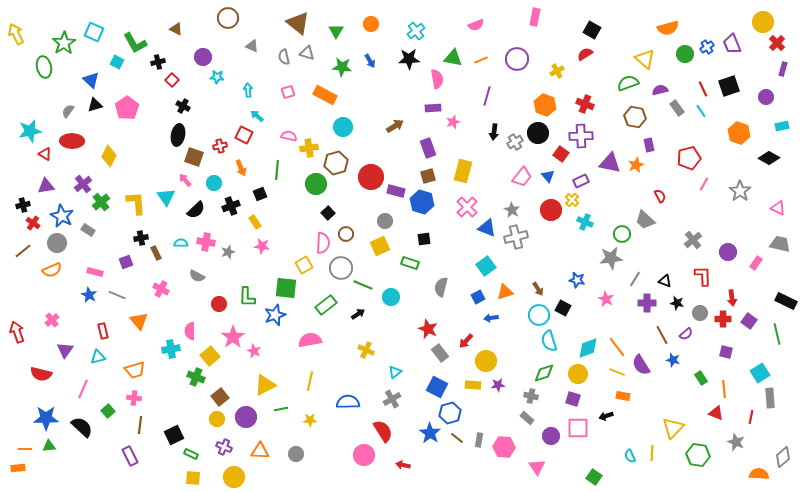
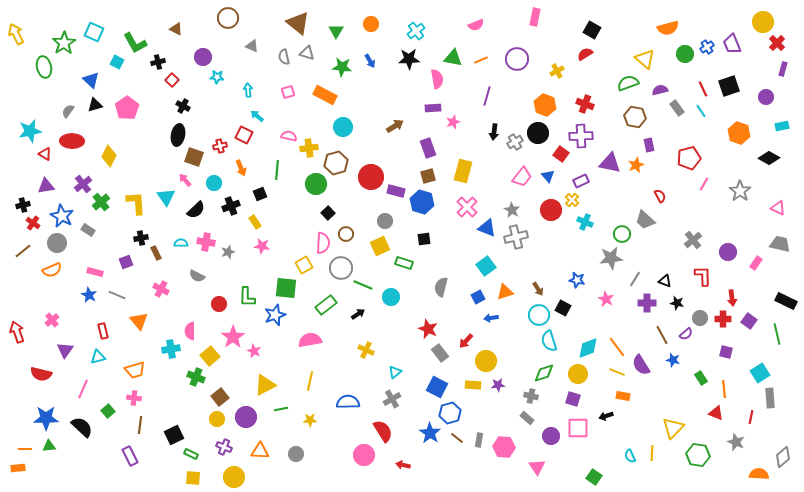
green rectangle at (410, 263): moved 6 px left
gray circle at (700, 313): moved 5 px down
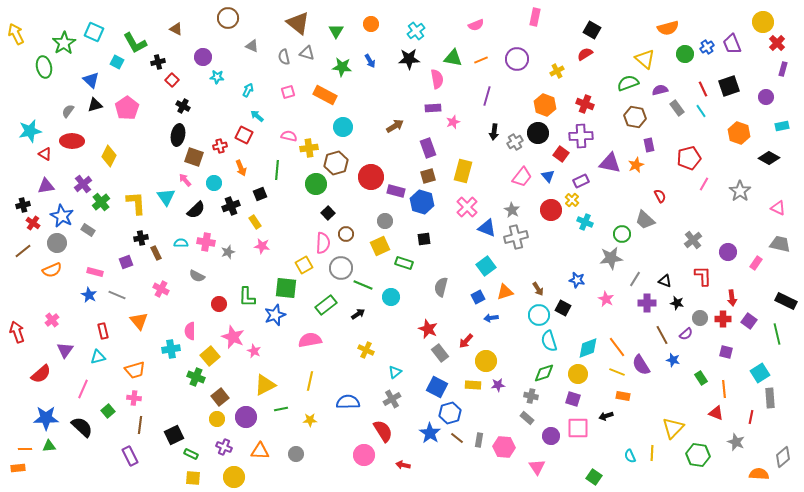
cyan arrow at (248, 90): rotated 32 degrees clockwise
pink star at (233, 337): rotated 15 degrees counterclockwise
red semicircle at (41, 374): rotated 55 degrees counterclockwise
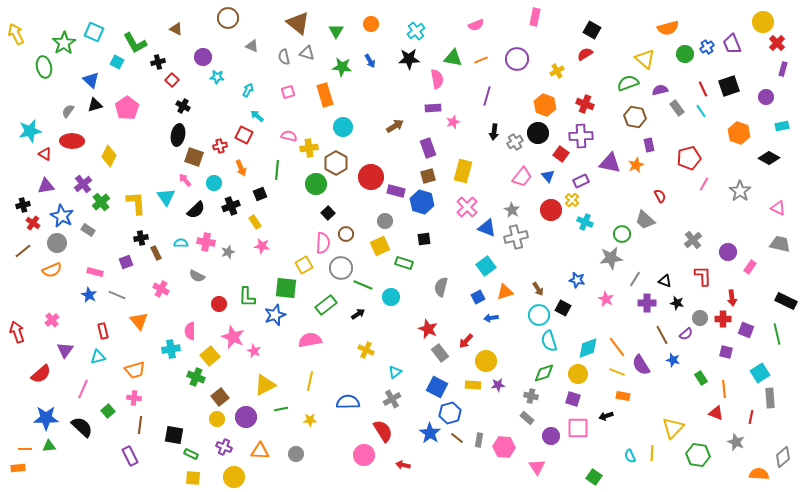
orange rectangle at (325, 95): rotated 45 degrees clockwise
brown hexagon at (336, 163): rotated 15 degrees counterclockwise
pink rectangle at (756, 263): moved 6 px left, 4 px down
purple square at (749, 321): moved 3 px left, 9 px down; rotated 14 degrees counterclockwise
black square at (174, 435): rotated 36 degrees clockwise
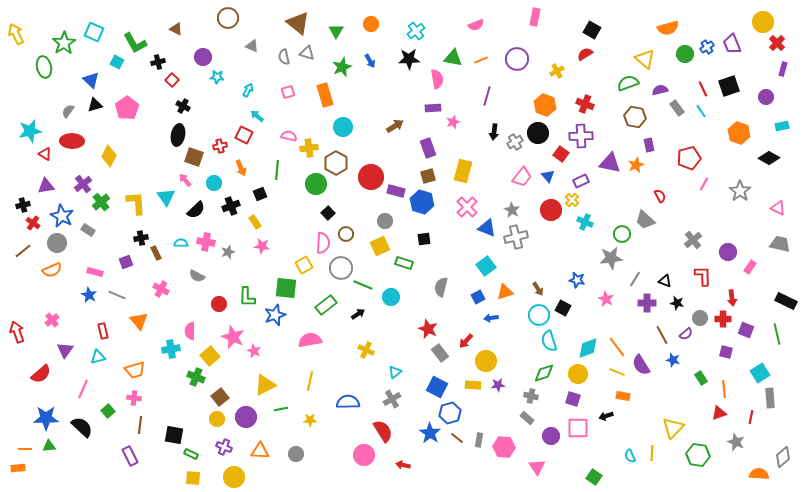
green star at (342, 67): rotated 30 degrees counterclockwise
red triangle at (716, 413): moved 3 px right; rotated 42 degrees counterclockwise
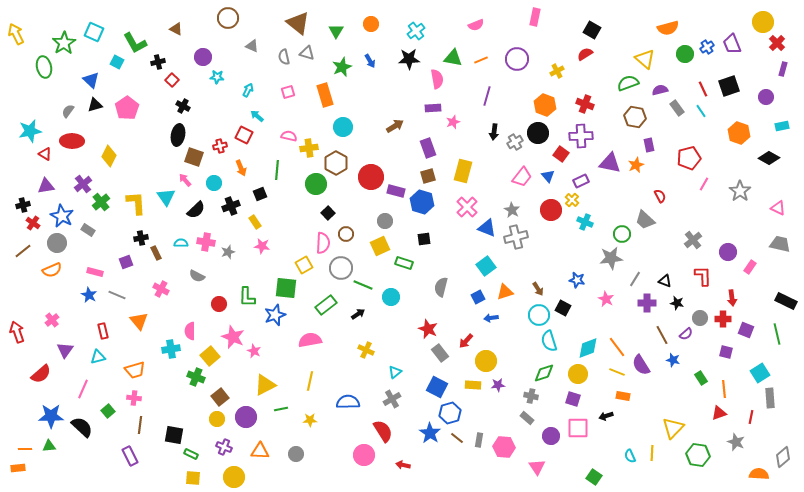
blue star at (46, 418): moved 5 px right, 2 px up
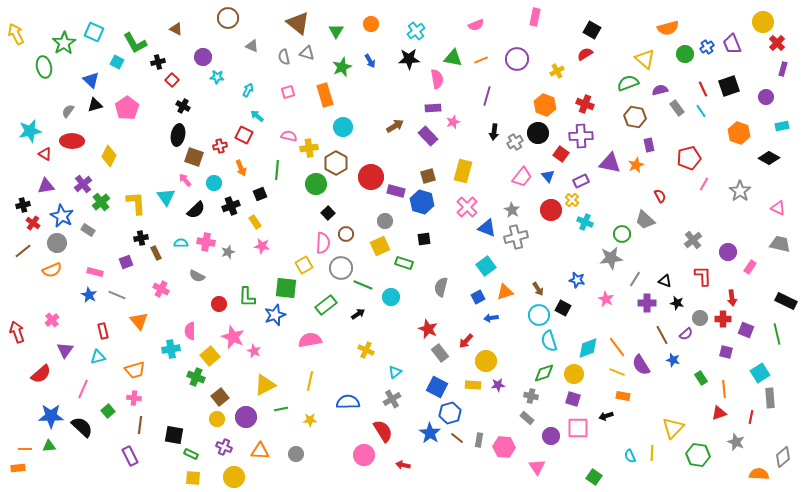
purple rectangle at (428, 148): moved 12 px up; rotated 24 degrees counterclockwise
yellow circle at (578, 374): moved 4 px left
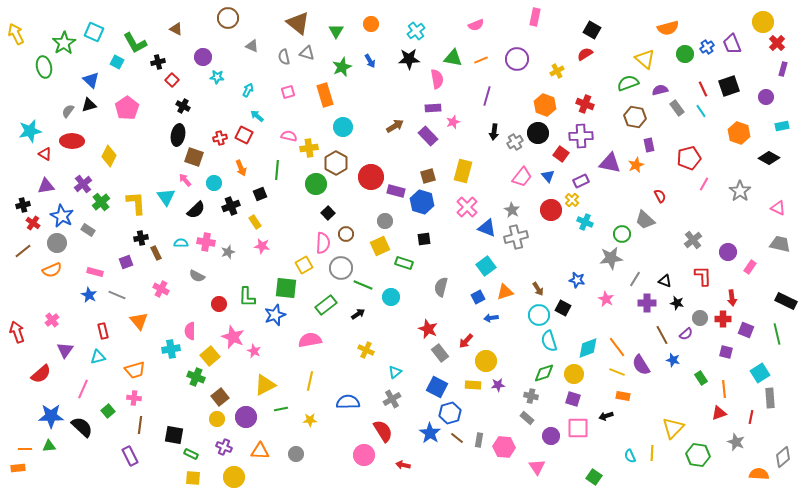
black triangle at (95, 105): moved 6 px left
red cross at (220, 146): moved 8 px up
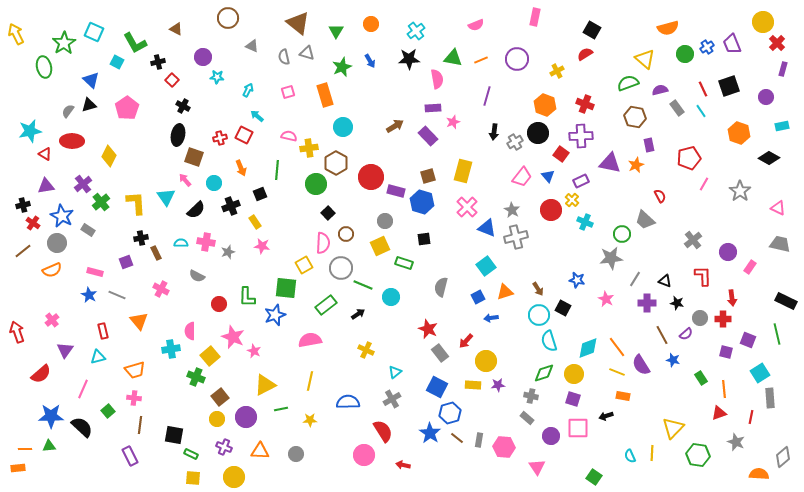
purple square at (746, 330): moved 2 px right, 10 px down
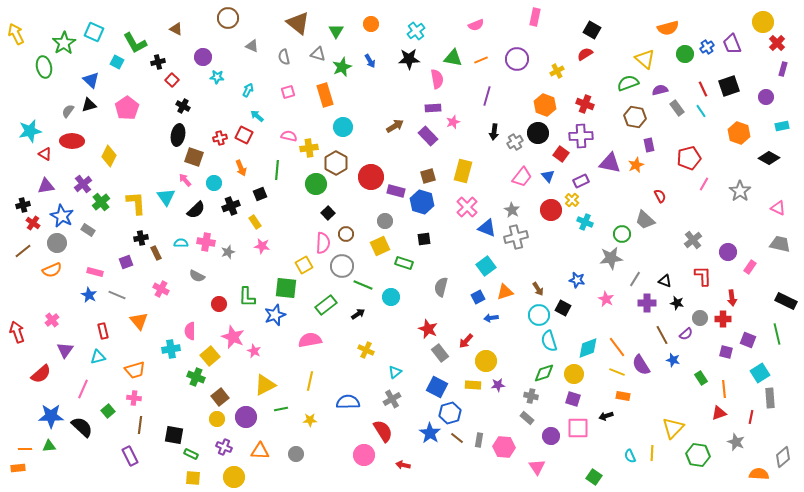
gray triangle at (307, 53): moved 11 px right, 1 px down
gray circle at (341, 268): moved 1 px right, 2 px up
